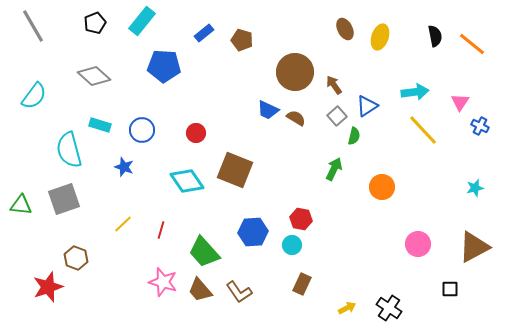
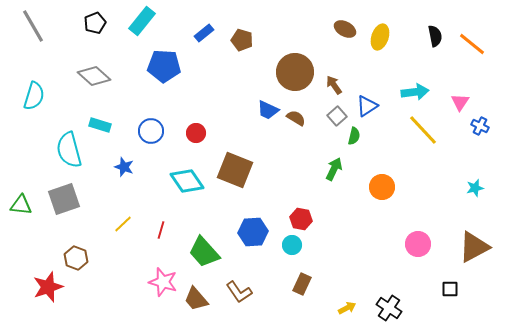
brown ellipse at (345, 29): rotated 35 degrees counterclockwise
cyan semicircle at (34, 96): rotated 20 degrees counterclockwise
blue circle at (142, 130): moved 9 px right, 1 px down
brown trapezoid at (200, 290): moved 4 px left, 9 px down
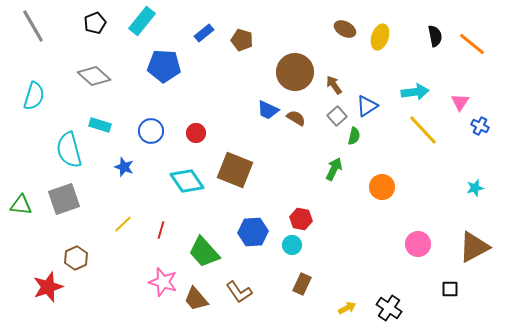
brown hexagon at (76, 258): rotated 15 degrees clockwise
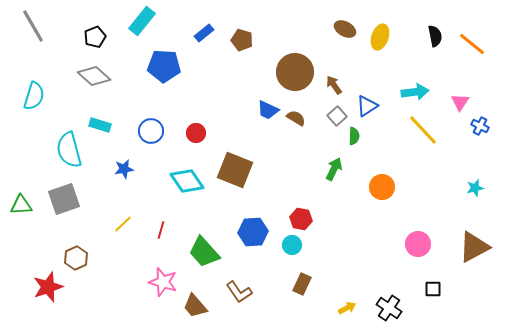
black pentagon at (95, 23): moved 14 px down
green semicircle at (354, 136): rotated 12 degrees counterclockwise
blue star at (124, 167): moved 2 px down; rotated 30 degrees counterclockwise
green triangle at (21, 205): rotated 10 degrees counterclockwise
black square at (450, 289): moved 17 px left
brown trapezoid at (196, 299): moved 1 px left, 7 px down
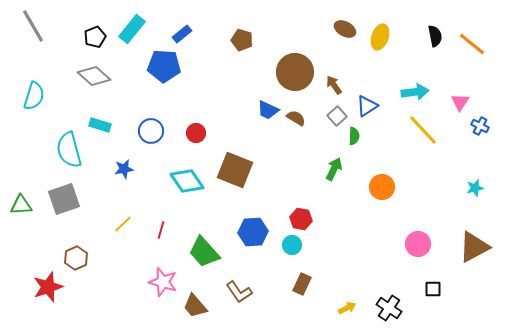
cyan rectangle at (142, 21): moved 10 px left, 8 px down
blue rectangle at (204, 33): moved 22 px left, 1 px down
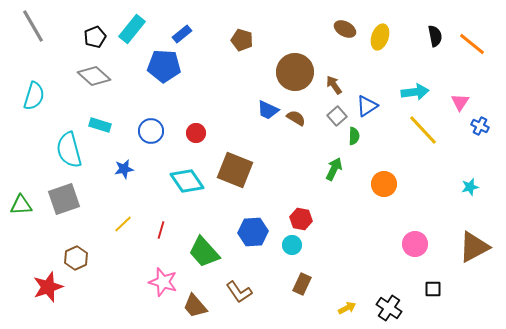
orange circle at (382, 187): moved 2 px right, 3 px up
cyan star at (475, 188): moved 5 px left, 1 px up
pink circle at (418, 244): moved 3 px left
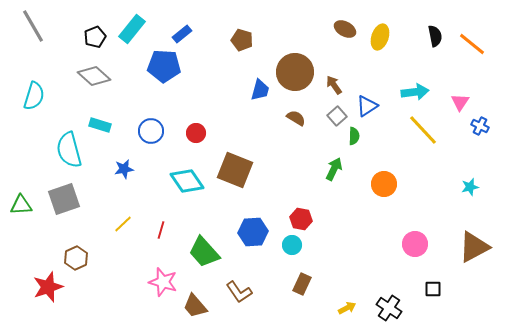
blue trapezoid at (268, 110): moved 8 px left, 20 px up; rotated 100 degrees counterclockwise
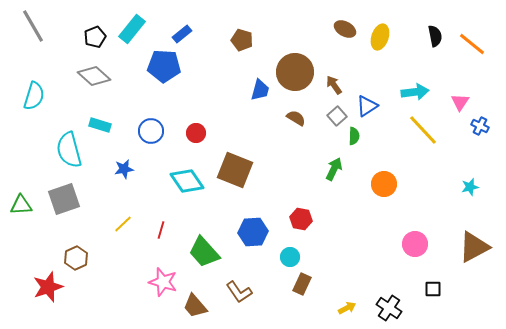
cyan circle at (292, 245): moved 2 px left, 12 px down
